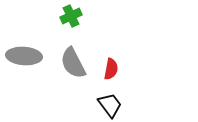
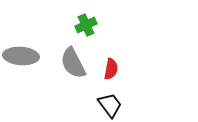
green cross: moved 15 px right, 9 px down
gray ellipse: moved 3 px left
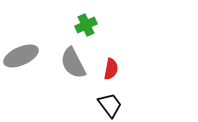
gray ellipse: rotated 28 degrees counterclockwise
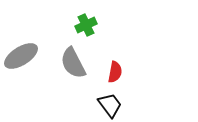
gray ellipse: rotated 8 degrees counterclockwise
red semicircle: moved 4 px right, 3 px down
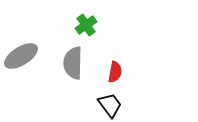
green cross: rotated 10 degrees counterclockwise
gray semicircle: rotated 28 degrees clockwise
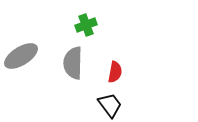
green cross: rotated 15 degrees clockwise
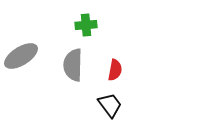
green cross: rotated 15 degrees clockwise
gray semicircle: moved 2 px down
red semicircle: moved 2 px up
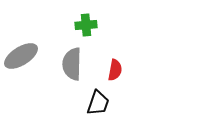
gray semicircle: moved 1 px left, 1 px up
black trapezoid: moved 12 px left, 2 px up; rotated 56 degrees clockwise
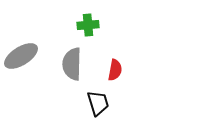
green cross: moved 2 px right
black trapezoid: rotated 36 degrees counterclockwise
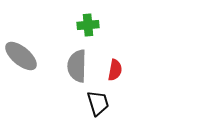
gray ellipse: rotated 72 degrees clockwise
gray semicircle: moved 5 px right, 2 px down
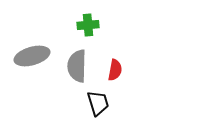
gray ellipse: moved 11 px right; rotated 56 degrees counterclockwise
